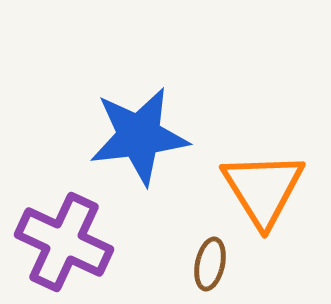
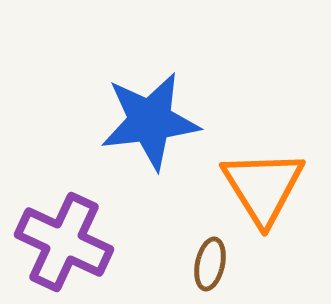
blue star: moved 11 px right, 15 px up
orange triangle: moved 2 px up
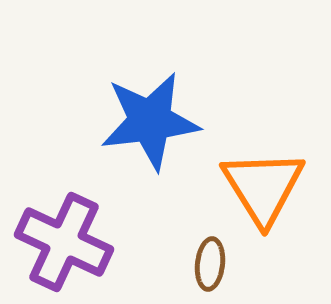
brown ellipse: rotated 6 degrees counterclockwise
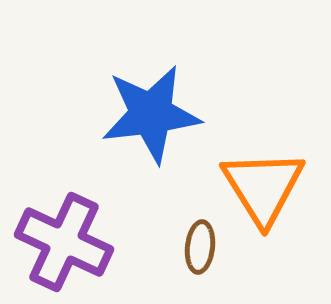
blue star: moved 1 px right, 7 px up
brown ellipse: moved 10 px left, 17 px up
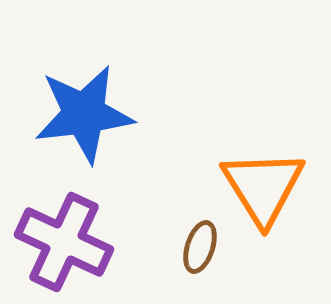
blue star: moved 67 px left
brown ellipse: rotated 12 degrees clockwise
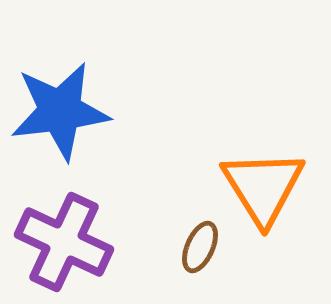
blue star: moved 24 px left, 3 px up
brown ellipse: rotated 6 degrees clockwise
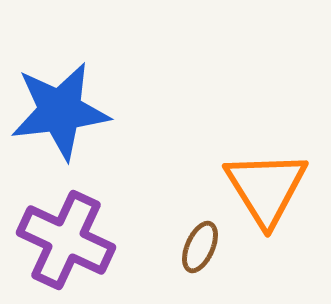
orange triangle: moved 3 px right, 1 px down
purple cross: moved 2 px right, 2 px up
